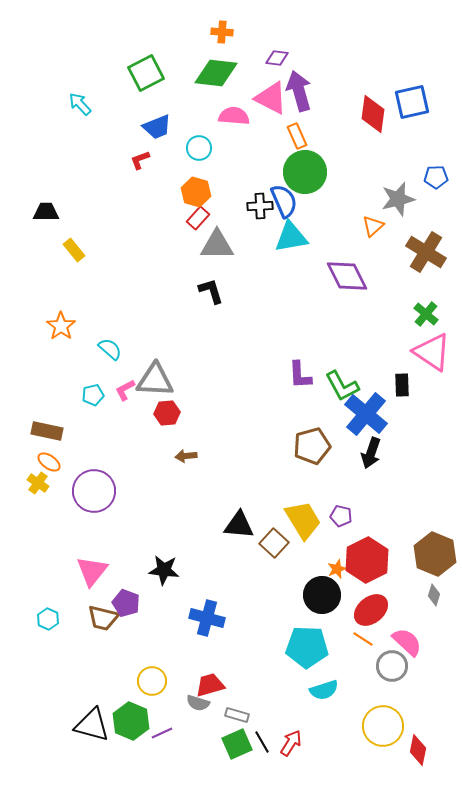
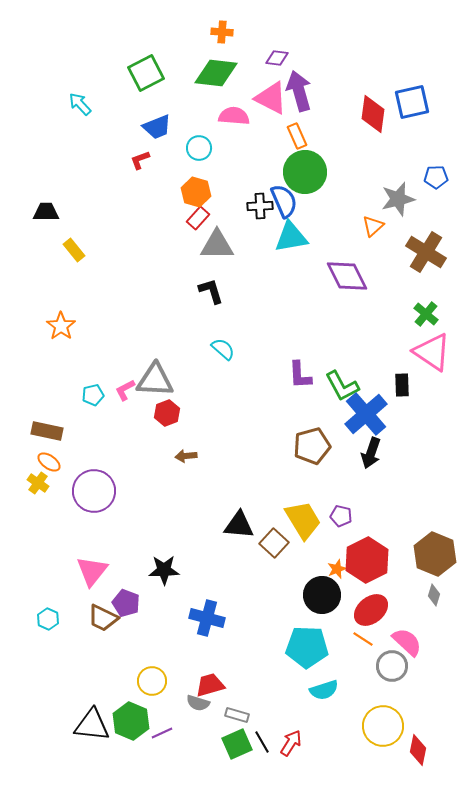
cyan semicircle at (110, 349): moved 113 px right
red hexagon at (167, 413): rotated 15 degrees counterclockwise
blue cross at (366, 414): rotated 9 degrees clockwise
black star at (164, 570): rotated 8 degrees counterclockwise
brown trapezoid at (103, 618): rotated 12 degrees clockwise
black triangle at (92, 725): rotated 9 degrees counterclockwise
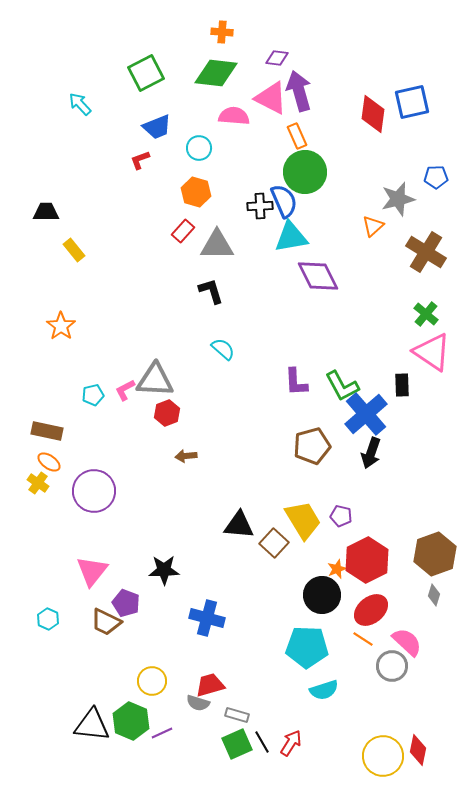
red rectangle at (198, 218): moved 15 px left, 13 px down
purple diamond at (347, 276): moved 29 px left
purple L-shape at (300, 375): moved 4 px left, 7 px down
brown hexagon at (435, 554): rotated 18 degrees clockwise
brown trapezoid at (103, 618): moved 3 px right, 4 px down
yellow circle at (383, 726): moved 30 px down
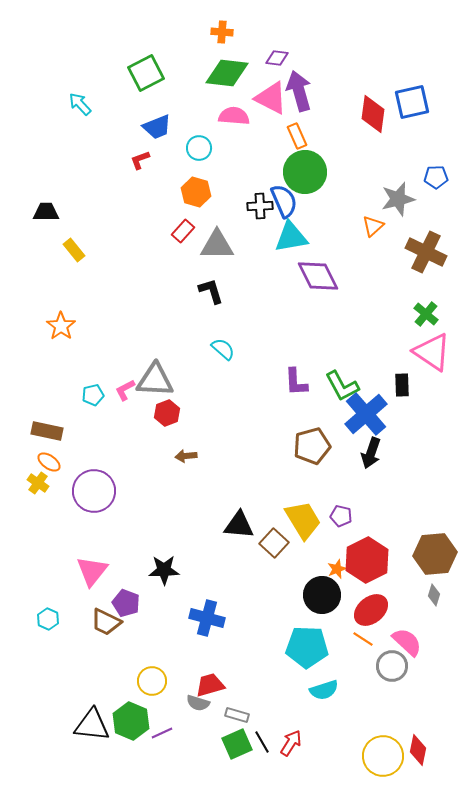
green diamond at (216, 73): moved 11 px right
brown cross at (426, 252): rotated 6 degrees counterclockwise
brown hexagon at (435, 554): rotated 15 degrees clockwise
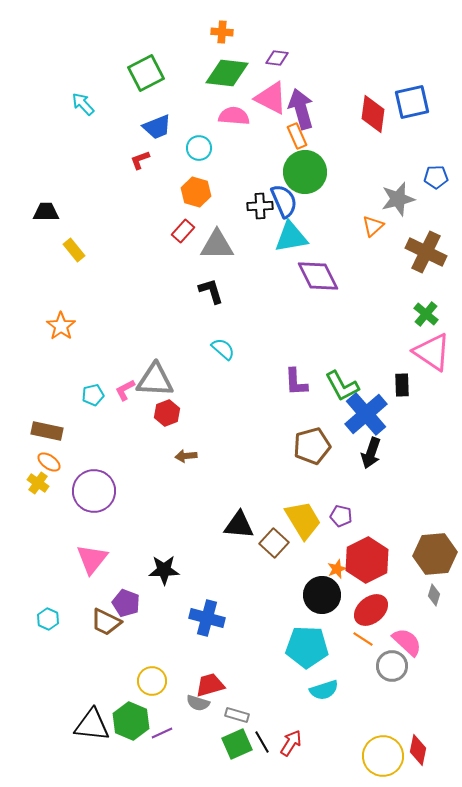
purple arrow at (299, 91): moved 2 px right, 18 px down
cyan arrow at (80, 104): moved 3 px right
pink triangle at (92, 571): moved 12 px up
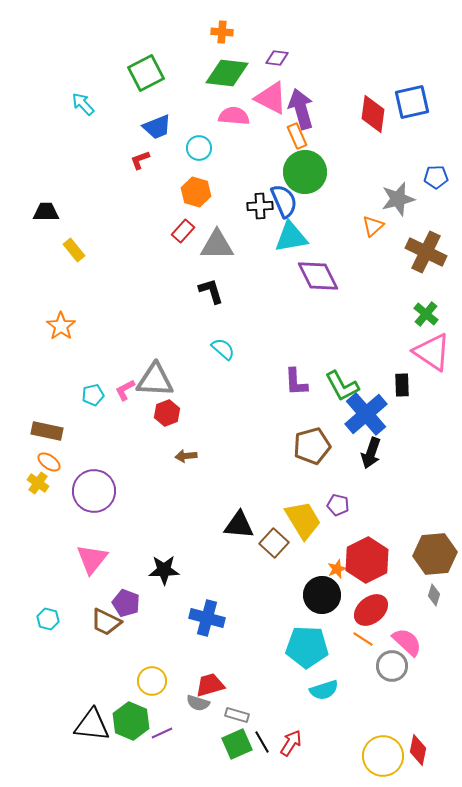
purple pentagon at (341, 516): moved 3 px left, 11 px up
cyan hexagon at (48, 619): rotated 10 degrees counterclockwise
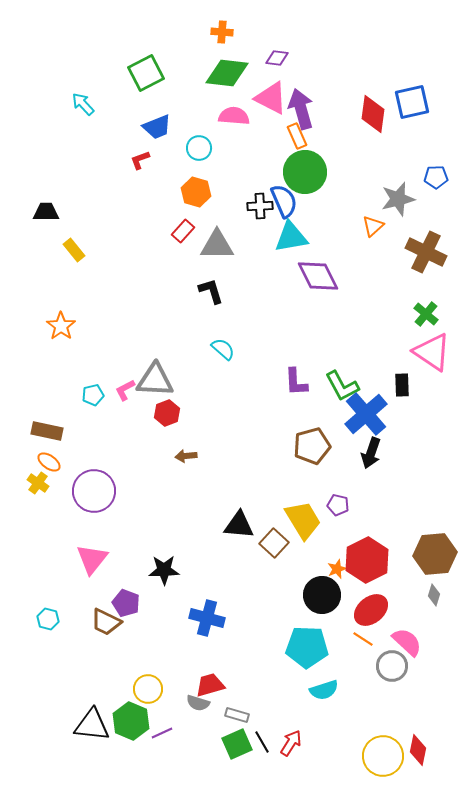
yellow circle at (152, 681): moved 4 px left, 8 px down
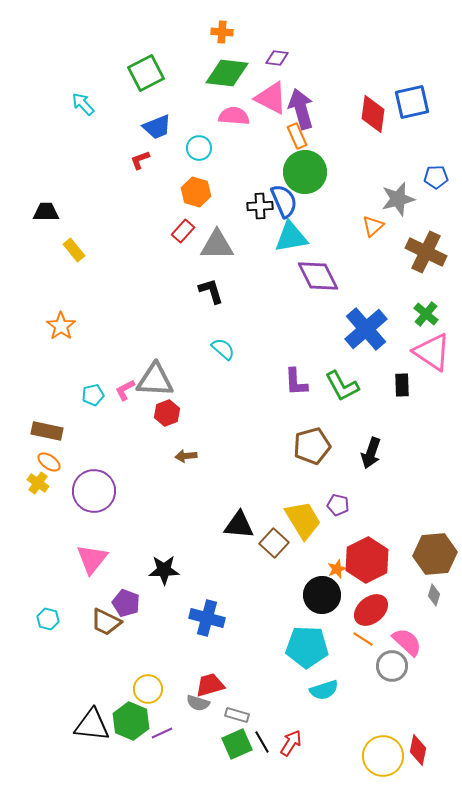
blue cross at (366, 414): moved 85 px up
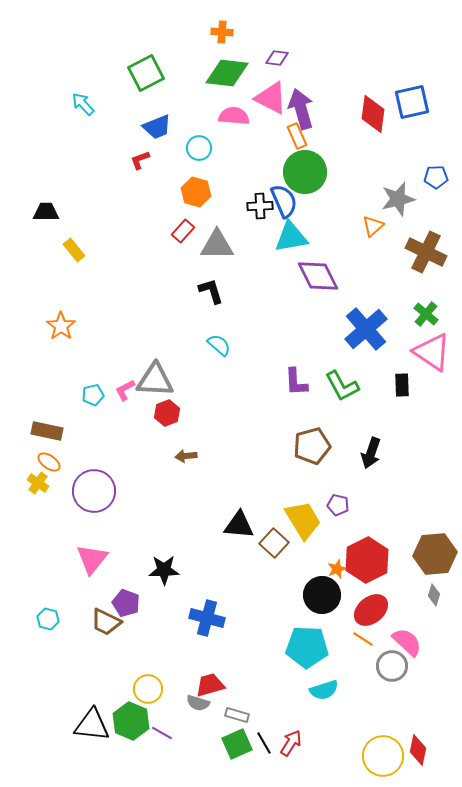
cyan semicircle at (223, 349): moved 4 px left, 4 px up
purple line at (162, 733): rotated 55 degrees clockwise
black line at (262, 742): moved 2 px right, 1 px down
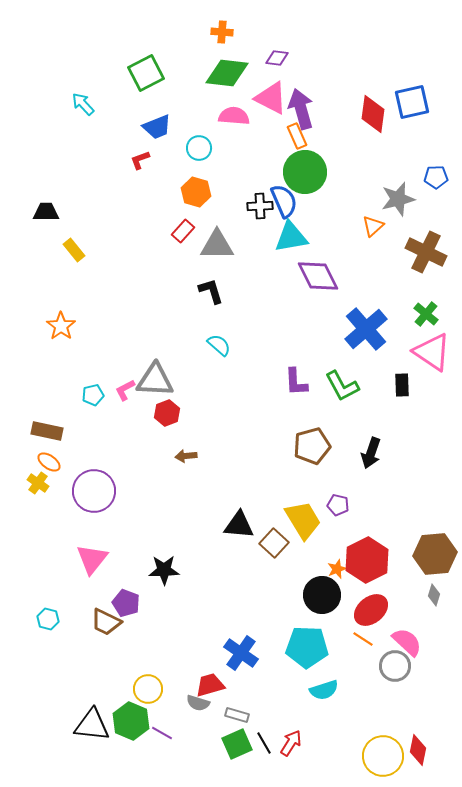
blue cross at (207, 618): moved 34 px right, 35 px down; rotated 20 degrees clockwise
gray circle at (392, 666): moved 3 px right
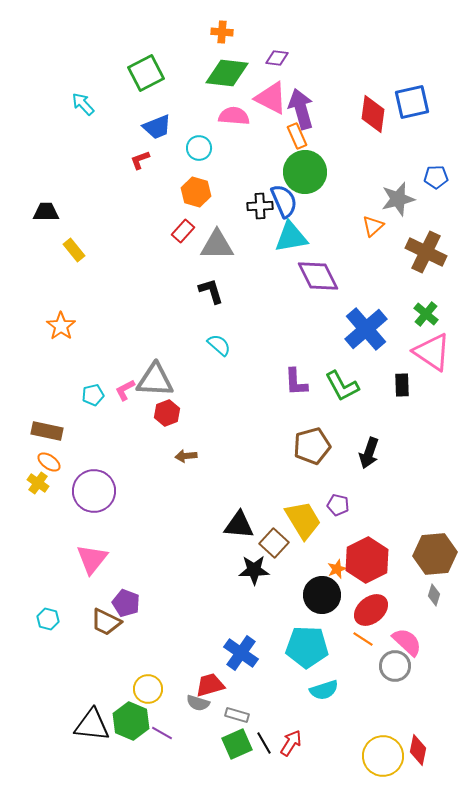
black arrow at (371, 453): moved 2 px left
black star at (164, 570): moved 90 px right
